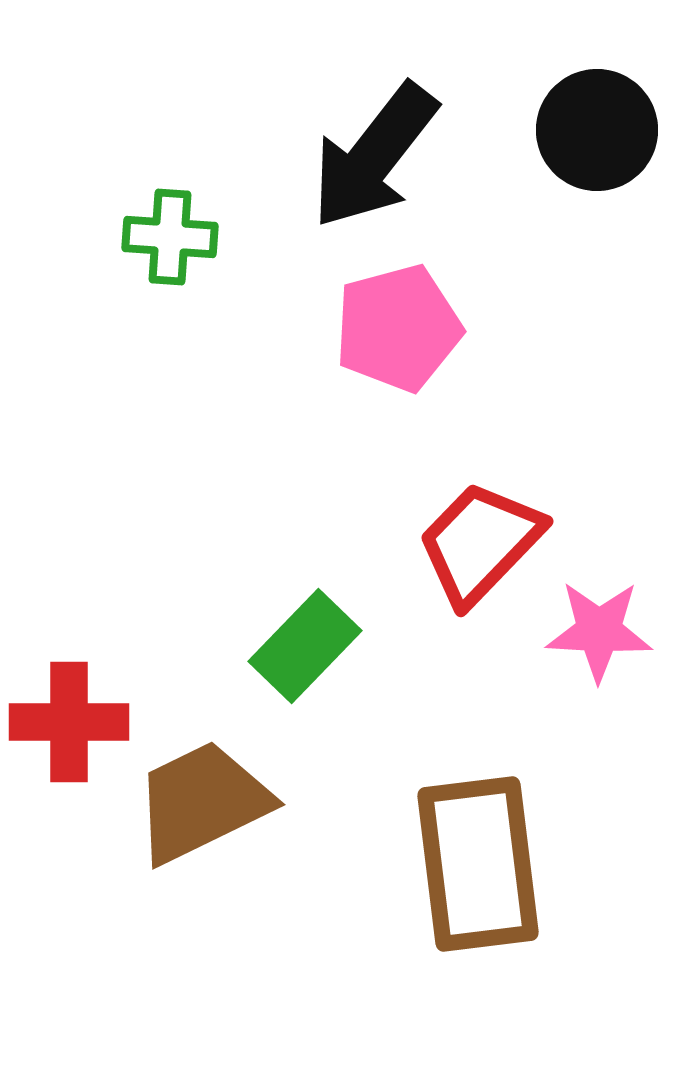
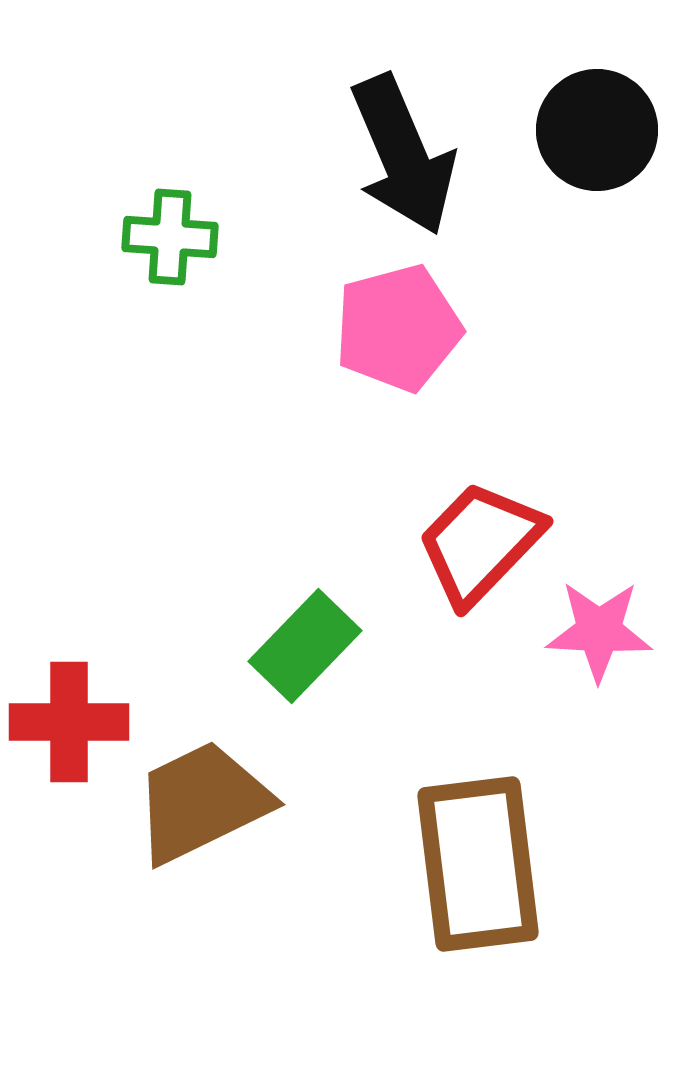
black arrow: moved 29 px right, 1 px up; rotated 61 degrees counterclockwise
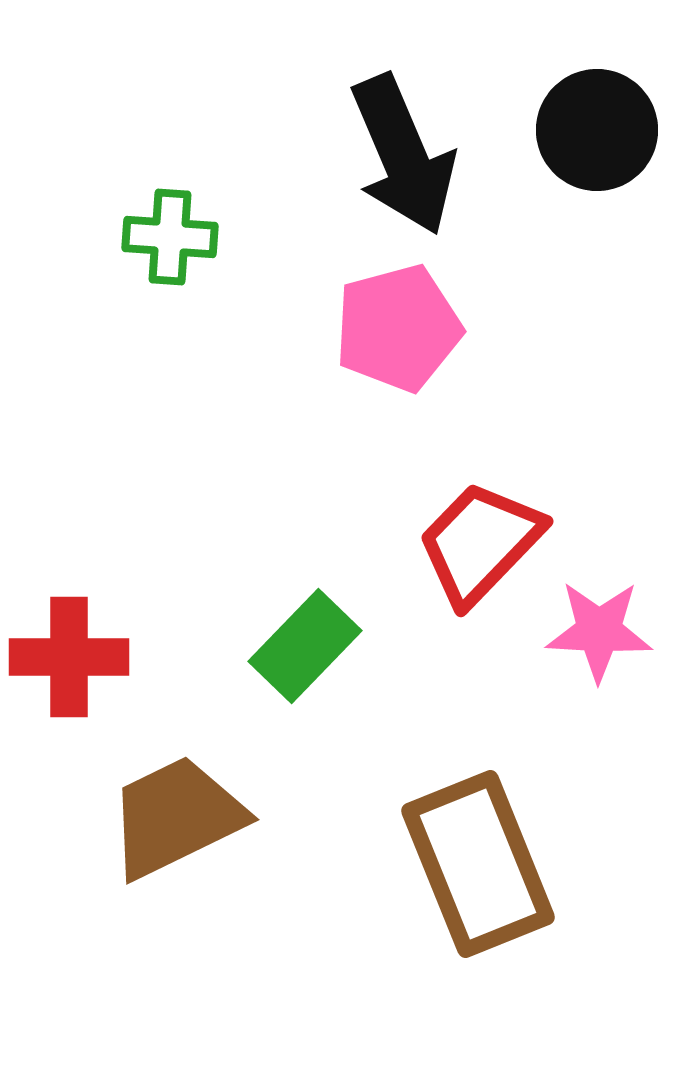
red cross: moved 65 px up
brown trapezoid: moved 26 px left, 15 px down
brown rectangle: rotated 15 degrees counterclockwise
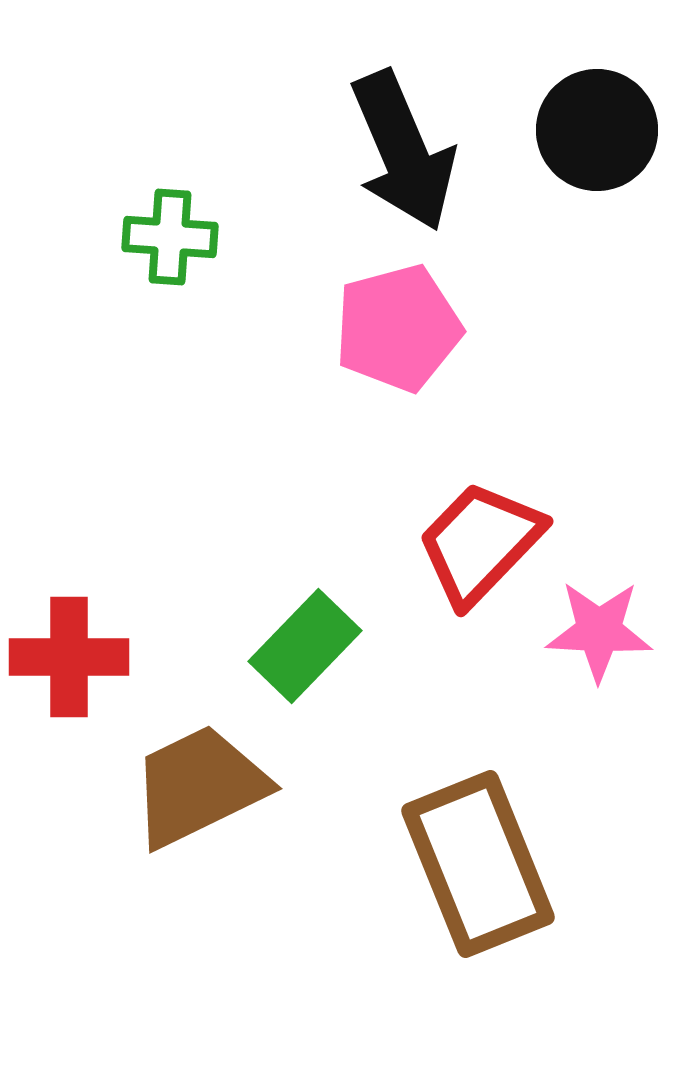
black arrow: moved 4 px up
brown trapezoid: moved 23 px right, 31 px up
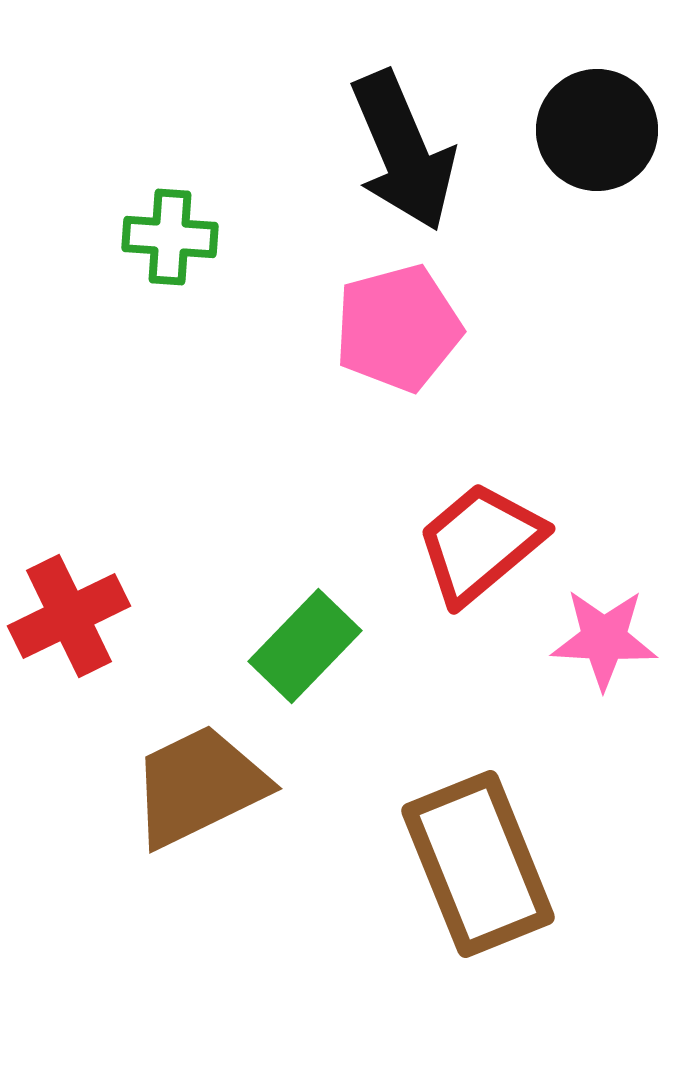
red trapezoid: rotated 6 degrees clockwise
pink star: moved 5 px right, 8 px down
red cross: moved 41 px up; rotated 26 degrees counterclockwise
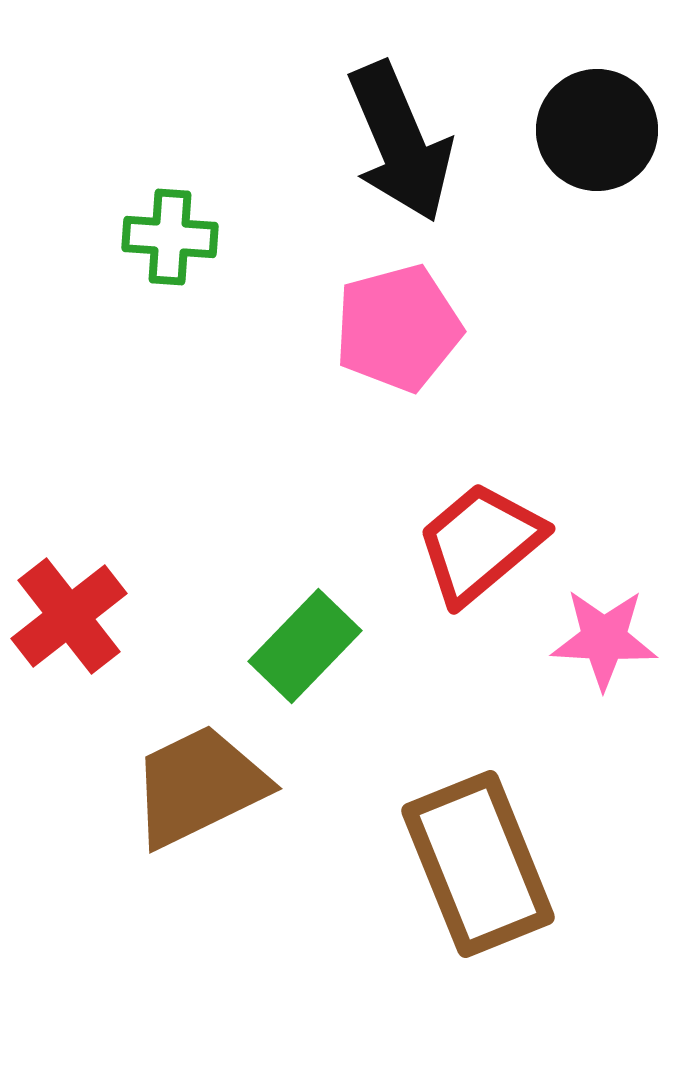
black arrow: moved 3 px left, 9 px up
red cross: rotated 12 degrees counterclockwise
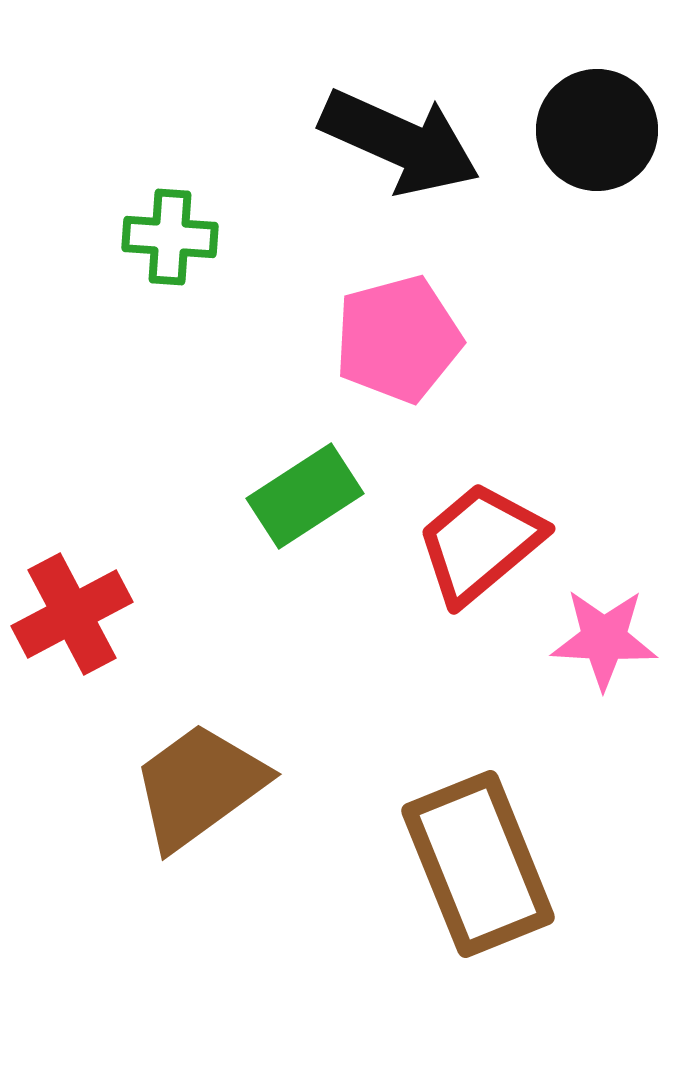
black arrow: rotated 43 degrees counterclockwise
pink pentagon: moved 11 px down
red cross: moved 3 px right, 2 px up; rotated 10 degrees clockwise
green rectangle: moved 150 px up; rotated 13 degrees clockwise
brown trapezoid: rotated 10 degrees counterclockwise
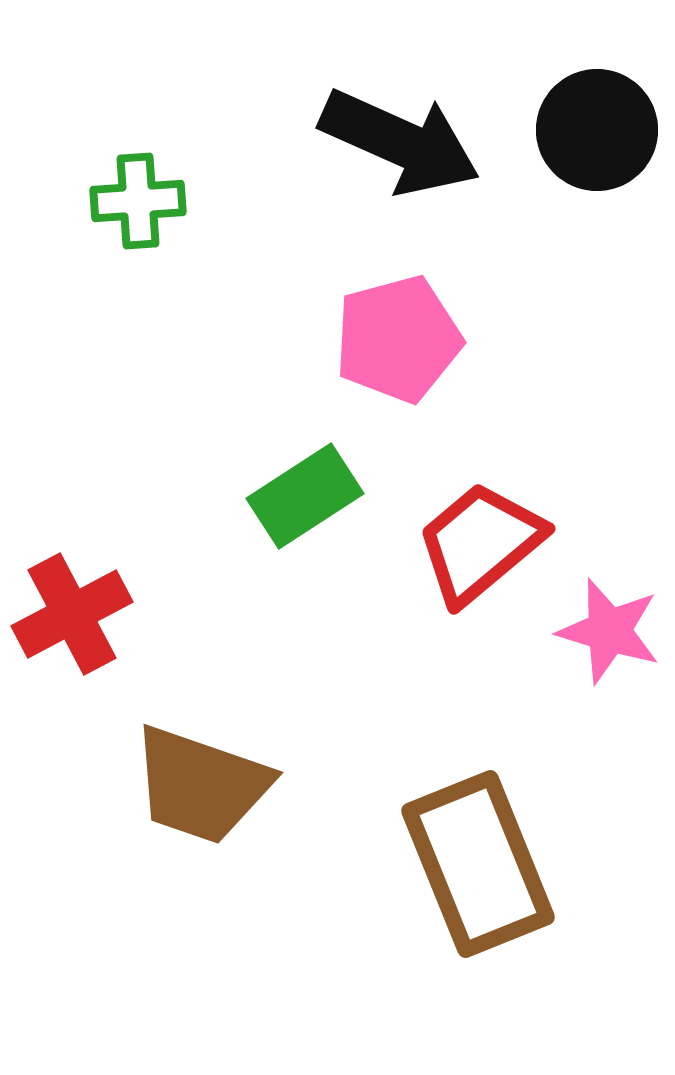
green cross: moved 32 px left, 36 px up; rotated 8 degrees counterclockwise
pink star: moved 5 px right, 8 px up; rotated 14 degrees clockwise
brown trapezoid: moved 2 px right, 1 px up; rotated 125 degrees counterclockwise
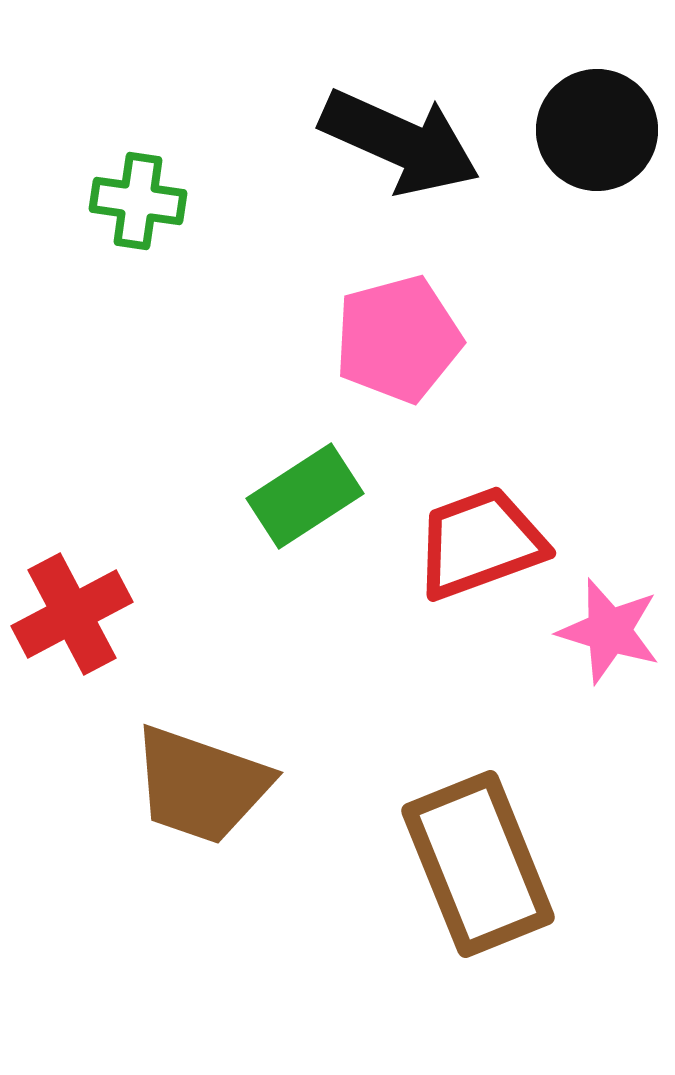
green cross: rotated 12 degrees clockwise
red trapezoid: rotated 20 degrees clockwise
